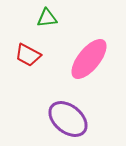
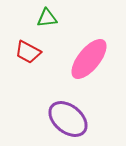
red trapezoid: moved 3 px up
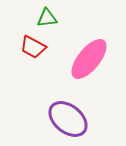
red trapezoid: moved 5 px right, 5 px up
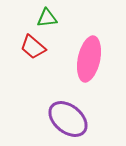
red trapezoid: rotated 12 degrees clockwise
pink ellipse: rotated 27 degrees counterclockwise
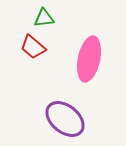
green triangle: moved 3 px left
purple ellipse: moved 3 px left
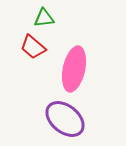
pink ellipse: moved 15 px left, 10 px down
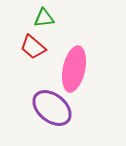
purple ellipse: moved 13 px left, 11 px up
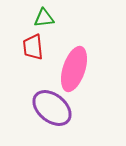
red trapezoid: rotated 44 degrees clockwise
pink ellipse: rotated 6 degrees clockwise
